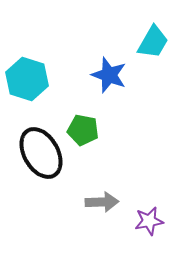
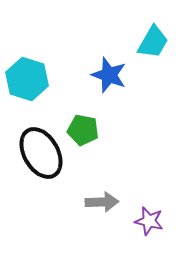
purple star: rotated 24 degrees clockwise
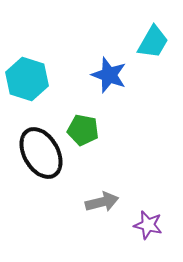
gray arrow: rotated 12 degrees counterclockwise
purple star: moved 1 px left, 4 px down
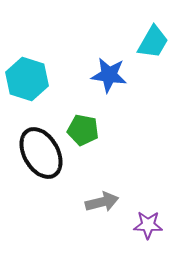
blue star: rotated 12 degrees counterclockwise
purple star: rotated 12 degrees counterclockwise
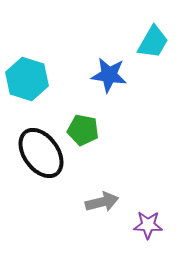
black ellipse: rotated 6 degrees counterclockwise
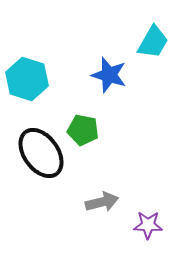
blue star: rotated 9 degrees clockwise
